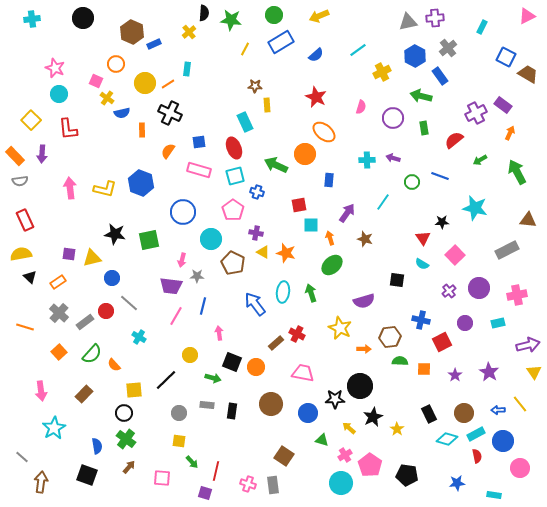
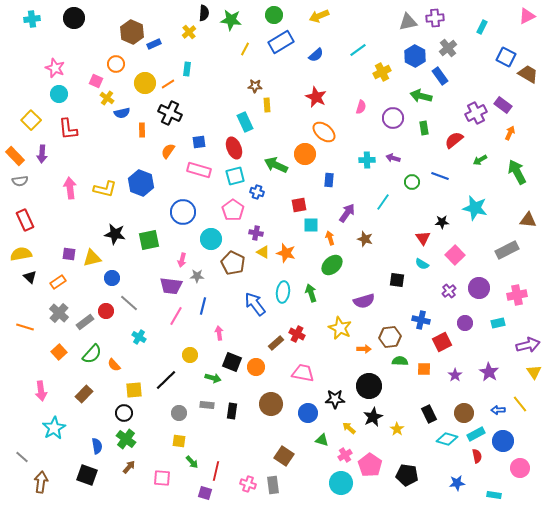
black circle at (83, 18): moved 9 px left
black circle at (360, 386): moved 9 px right
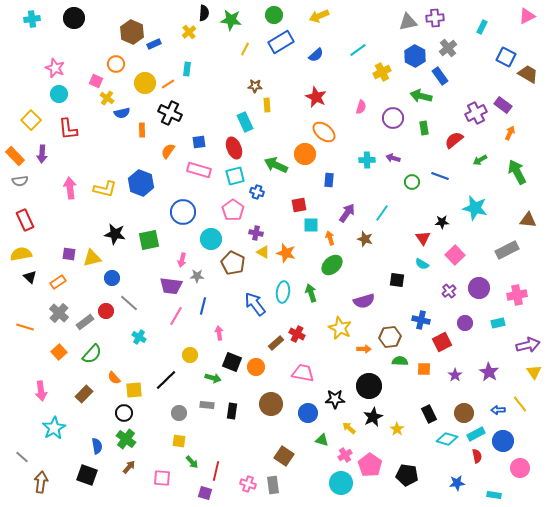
cyan line at (383, 202): moved 1 px left, 11 px down
orange semicircle at (114, 365): moved 13 px down
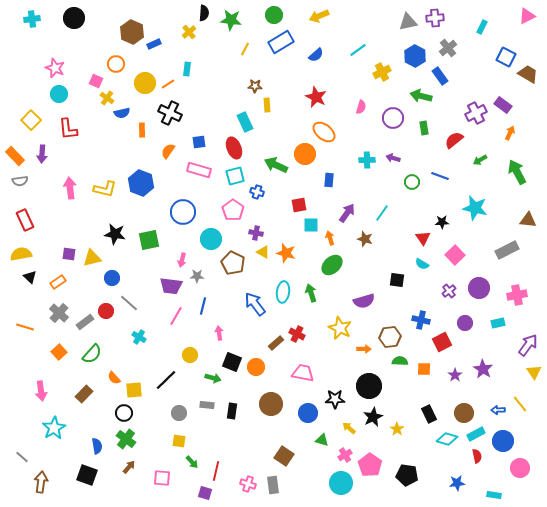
purple arrow at (528, 345): rotated 40 degrees counterclockwise
purple star at (489, 372): moved 6 px left, 3 px up
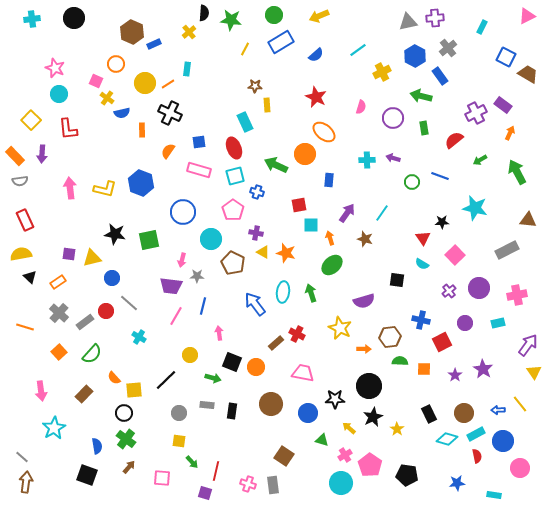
brown arrow at (41, 482): moved 15 px left
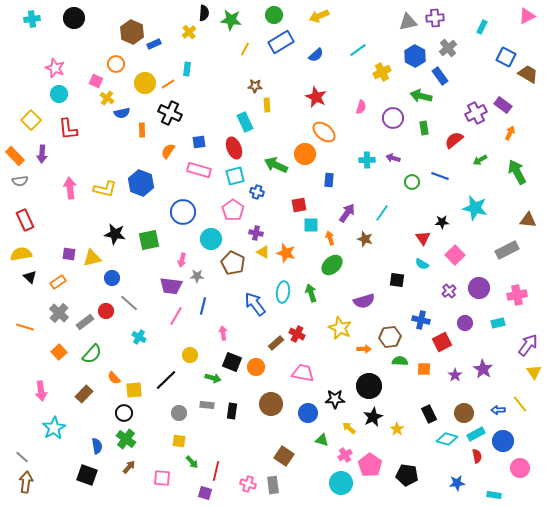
pink arrow at (219, 333): moved 4 px right
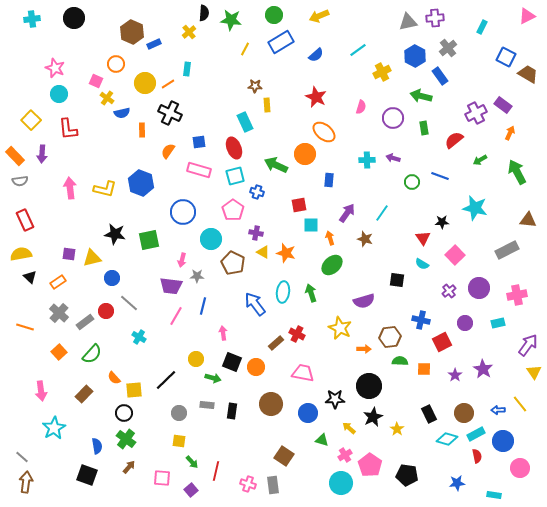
yellow circle at (190, 355): moved 6 px right, 4 px down
purple square at (205, 493): moved 14 px left, 3 px up; rotated 32 degrees clockwise
